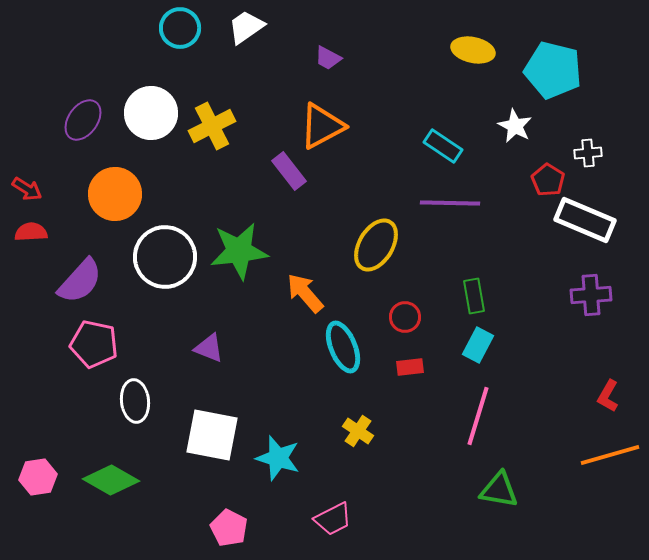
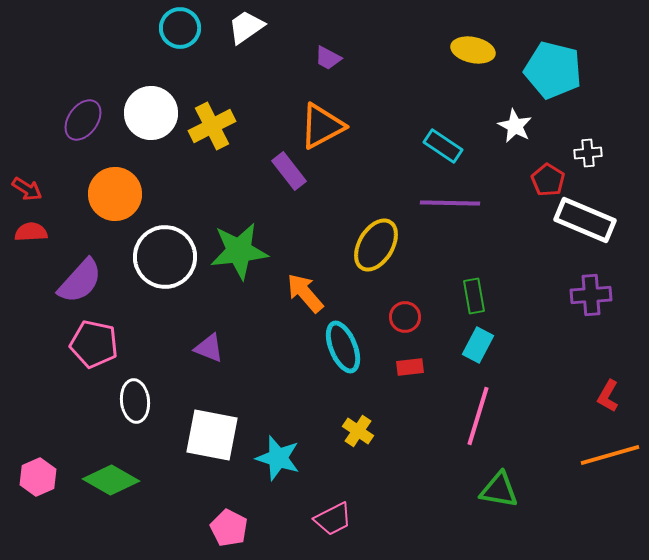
pink hexagon at (38, 477): rotated 15 degrees counterclockwise
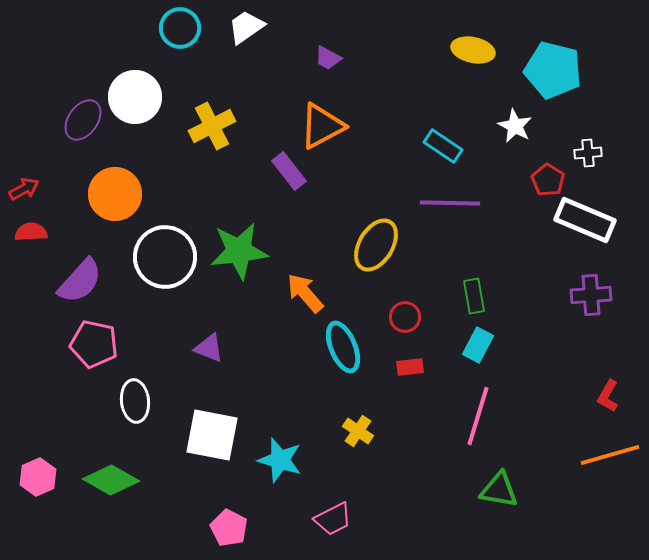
white circle at (151, 113): moved 16 px left, 16 px up
red arrow at (27, 189): moved 3 px left; rotated 60 degrees counterclockwise
cyan star at (278, 458): moved 2 px right, 2 px down
